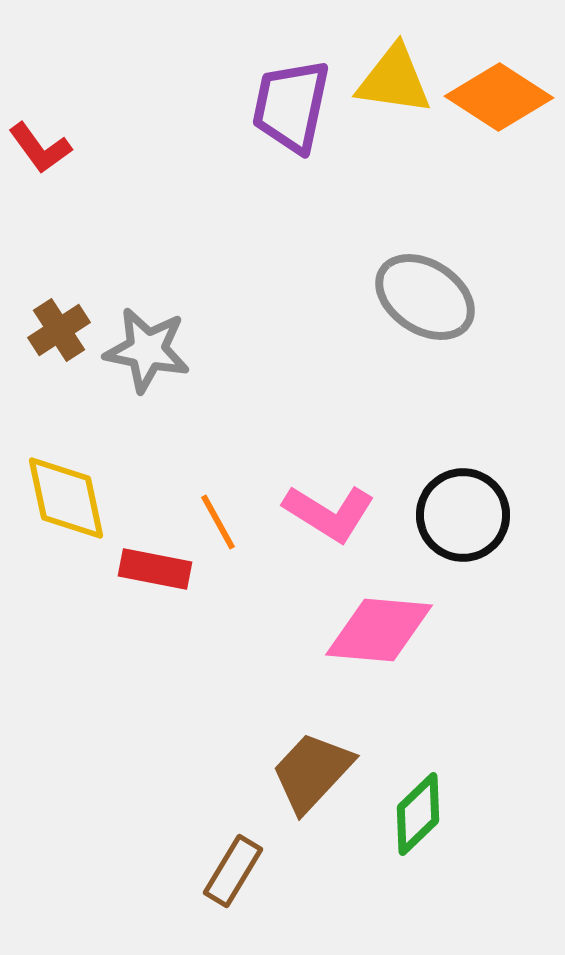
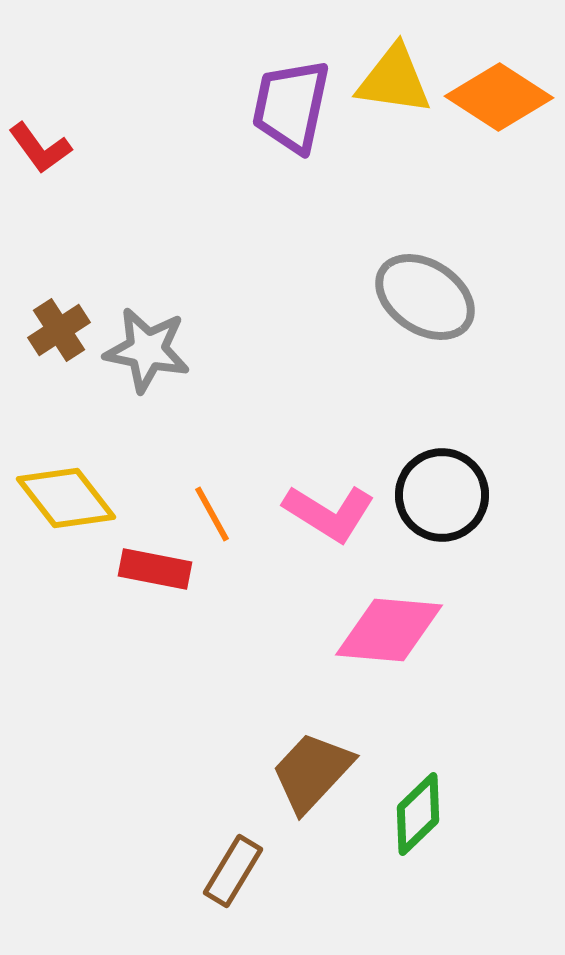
yellow diamond: rotated 26 degrees counterclockwise
black circle: moved 21 px left, 20 px up
orange line: moved 6 px left, 8 px up
pink diamond: moved 10 px right
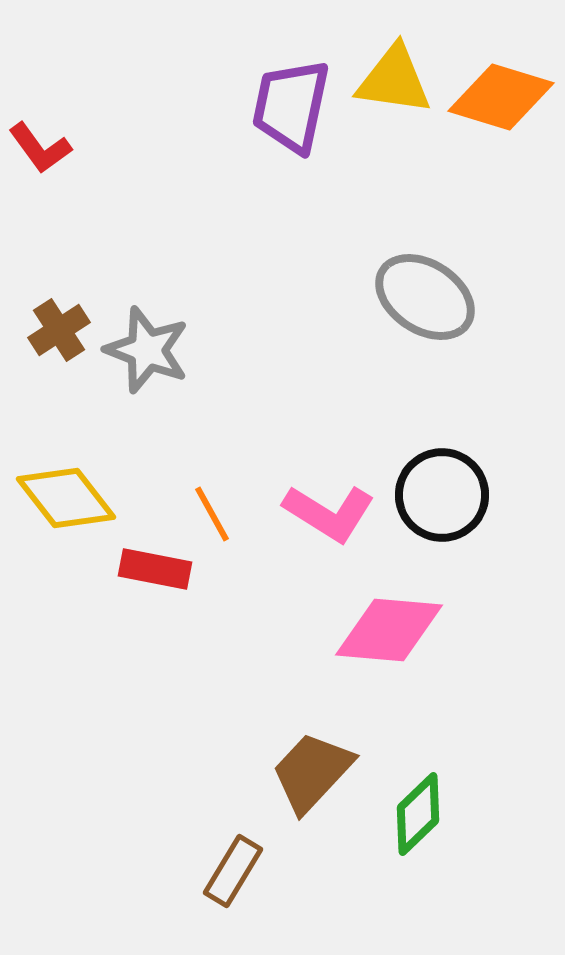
orange diamond: moved 2 px right; rotated 16 degrees counterclockwise
gray star: rotated 10 degrees clockwise
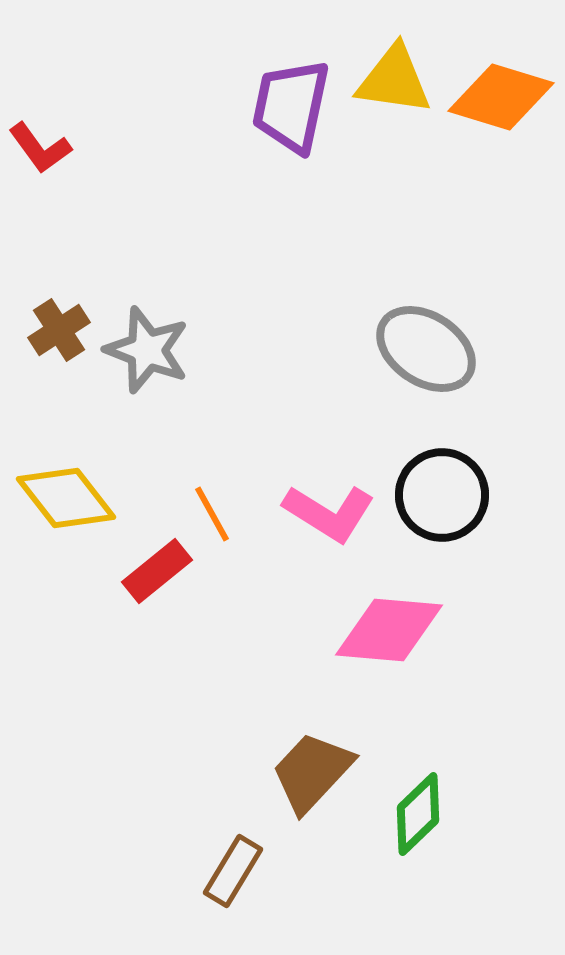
gray ellipse: moved 1 px right, 52 px down
red rectangle: moved 2 px right, 2 px down; rotated 50 degrees counterclockwise
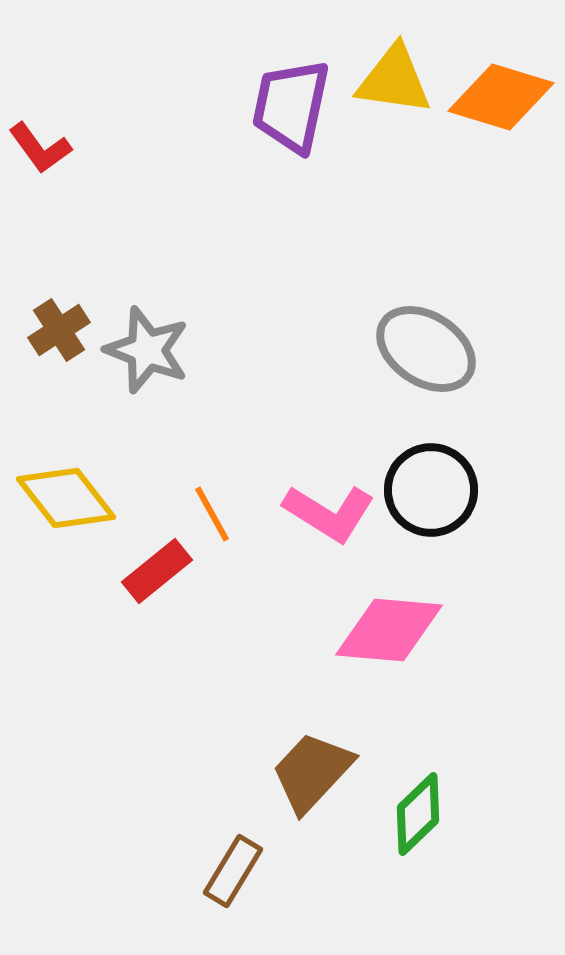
black circle: moved 11 px left, 5 px up
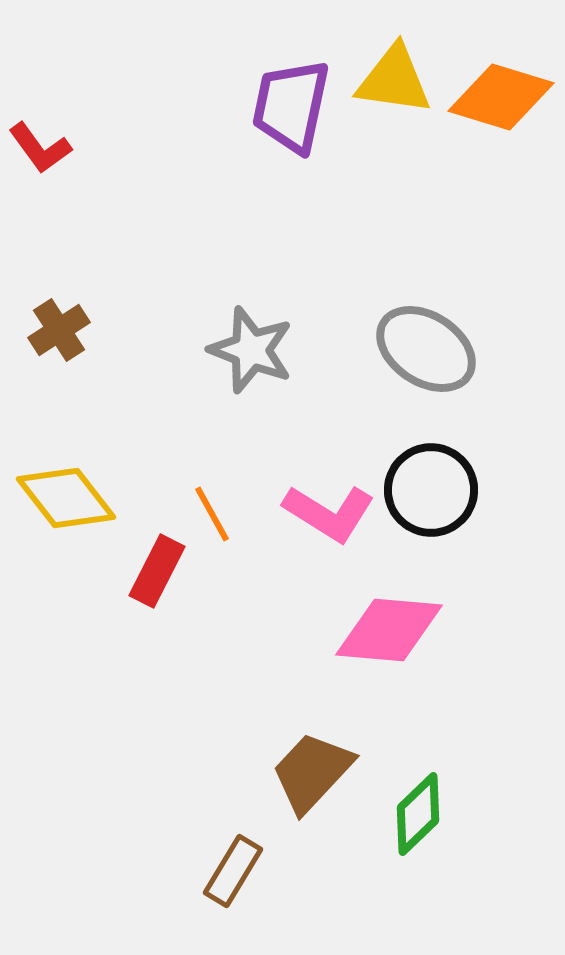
gray star: moved 104 px right
red rectangle: rotated 24 degrees counterclockwise
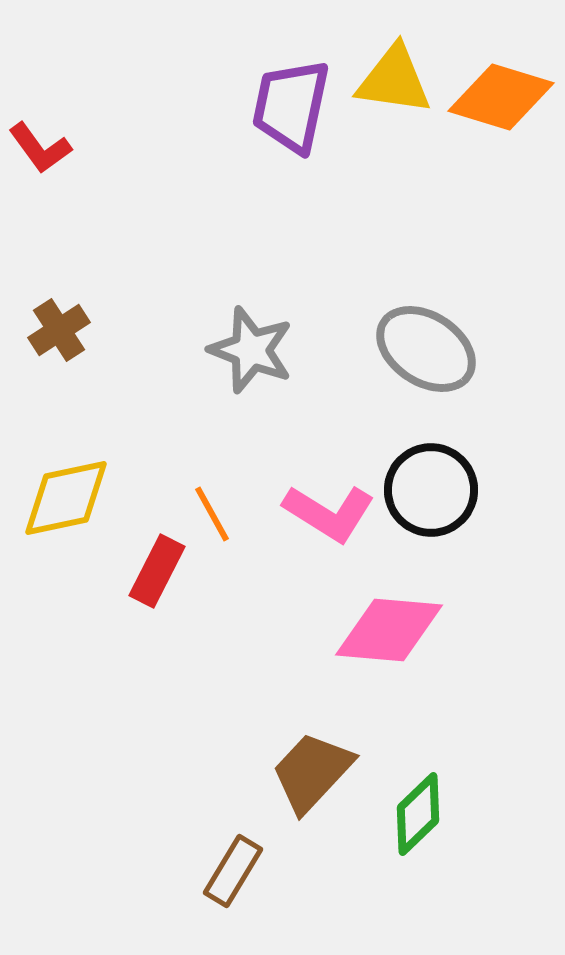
yellow diamond: rotated 64 degrees counterclockwise
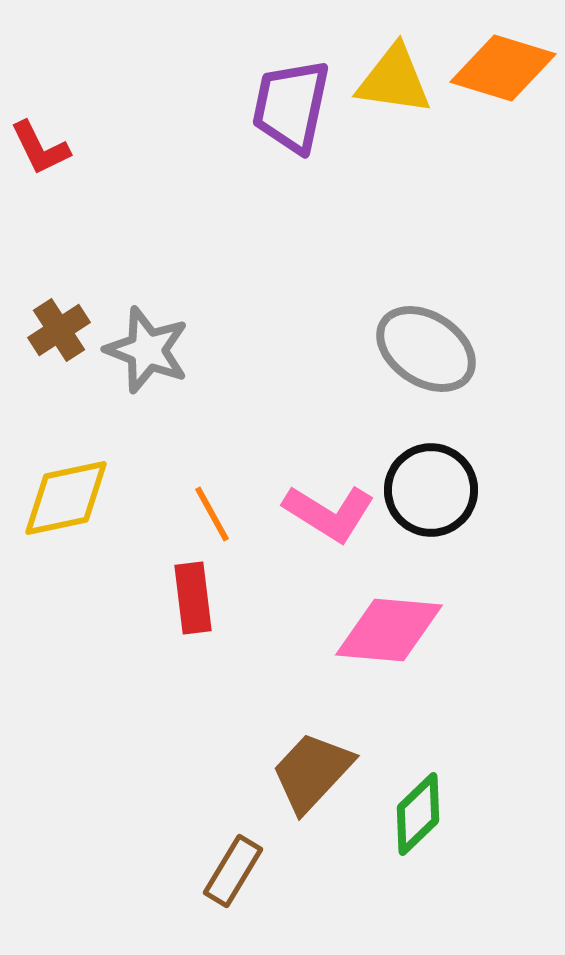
orange diamond: moved 2 px right, 29 px up
red L-shape: rotated 10 degrees clockwise
gray star: moved 104 px left
red rectangle: moved 36 px right, 27 px down; rotated 34 degrees counterclockwise
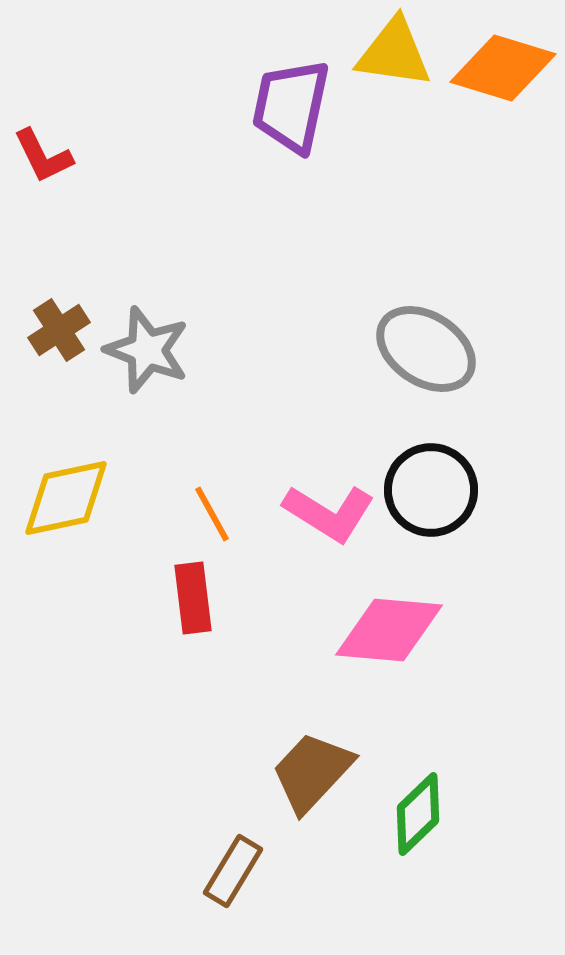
yellow triangle: moved 27 px up
red L-shape: moved 3 px right, 8 px down
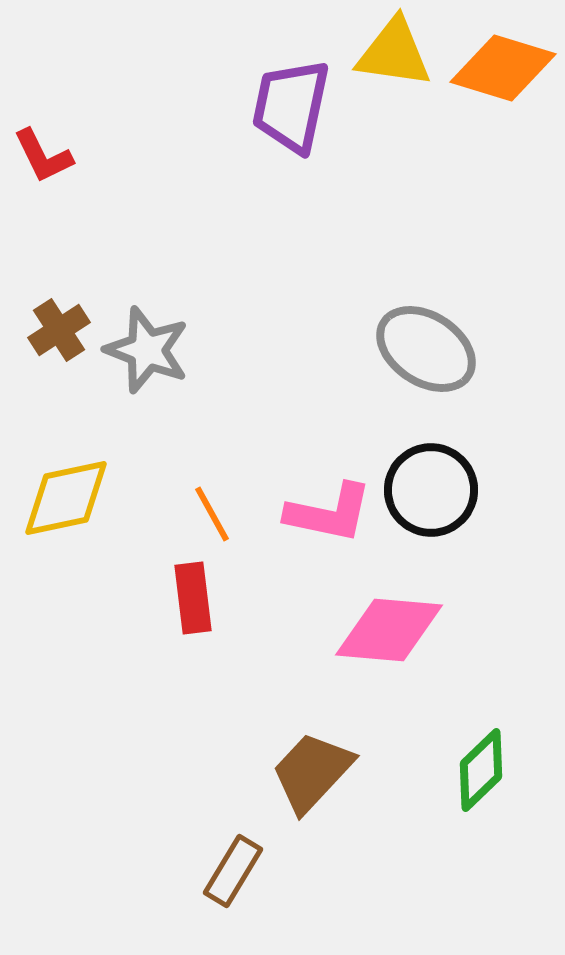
pink L-shape: rotated 20 degrees counterclockwise
green diamond: moved 63 px right, 44 px up
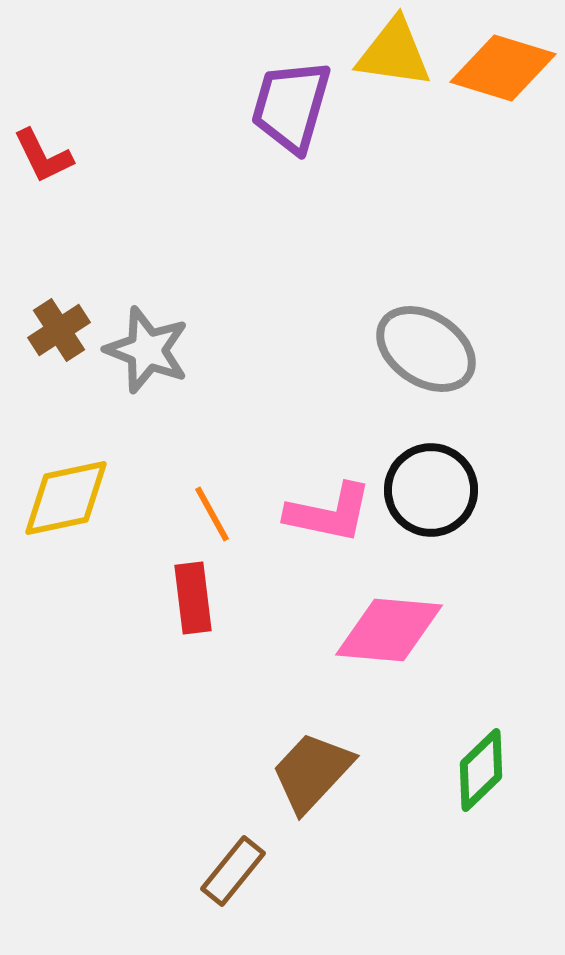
purple trapezoid: rotated 4 degrees clockwise
brown rectangle: rotated 8 degrees clockwise
